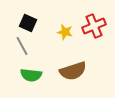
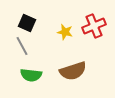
black square: moved 1 px left
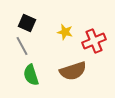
red cross: moved 15 px down
green semicircle: rotated 65 degrees clockwise
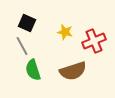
green semicircle: moved 2 px right, 5 px up
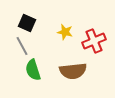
brown semicircle: rotated 12 degrees clockwise
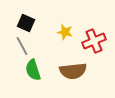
black square: moved 1 px left
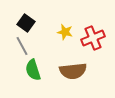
black square: rotated 12 degrees clockwise
red cross: moved 1 px left, 3 px up
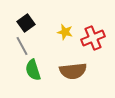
black square: rotated 18 degrees clockwise
